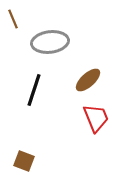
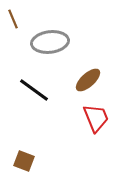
black line: rotated 72 degrees counterclockwise
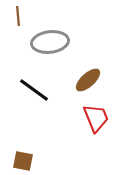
brown line: moved 5 px right, 3 px up; rotated 18 degrees clockwise
brown square: moved 1 px left; rotated 10 degrees counterclockwise
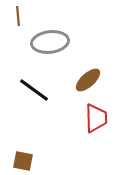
red trapezoid: rotated 20 degrees clockwise
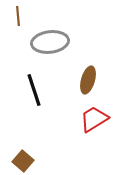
brown ellipse: rotated 32 degrees counterclockwise
black line: rotated 36 degrees clockwise
red trapezoid: moved 2 px left, 1 px down; rotated 120 degrees counterclockwise
brown square: rotated 30 degrees clockwise
